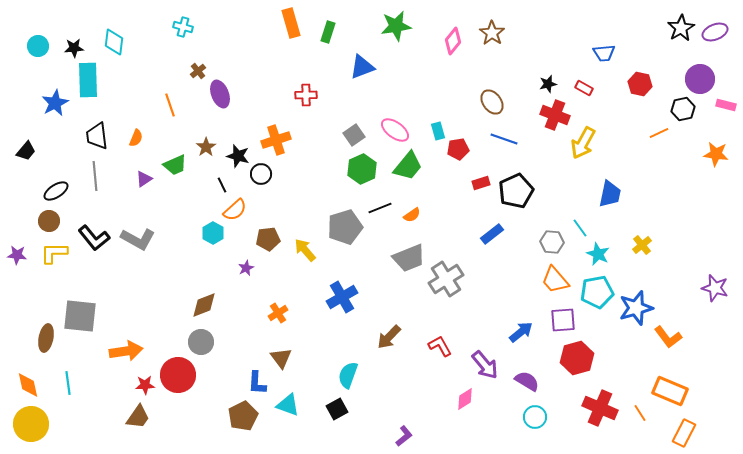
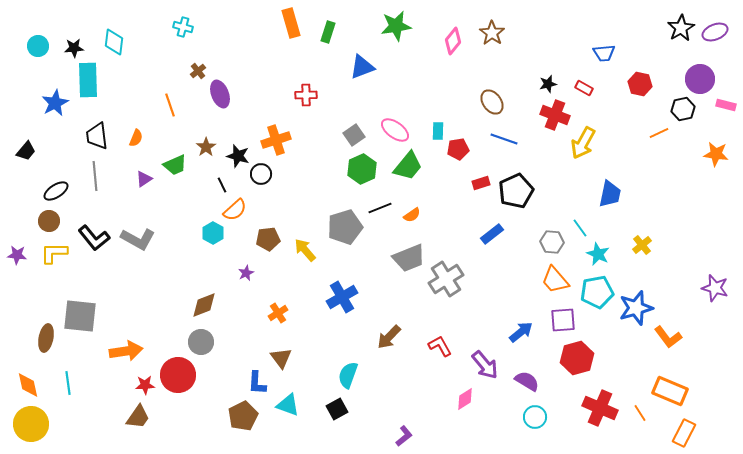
cyan rectangle at (438, 131): rotated 18 degrees clockwise
purple star at (246, 268): moved 5 px down
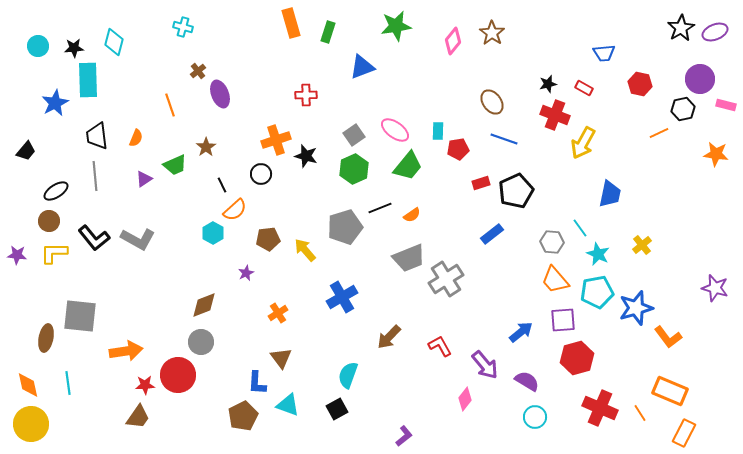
cyan diamond at (114, 42): rotated 8 degrees clockwise
black star at (238, 156): moved 68 px right
green hexagon at (362, 169): moved 8 px left
pink diamond at (465, 399): rotated 20 degrees counterclockwise
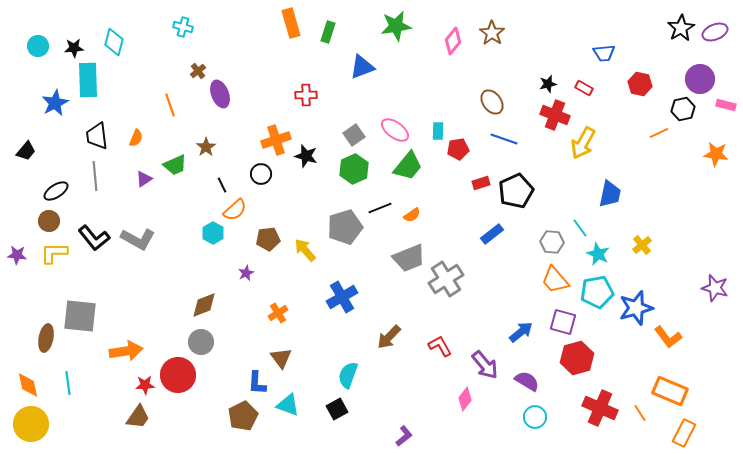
purple square at (563, 320): moved 2 px down; rotated 20 degrees clockwise
